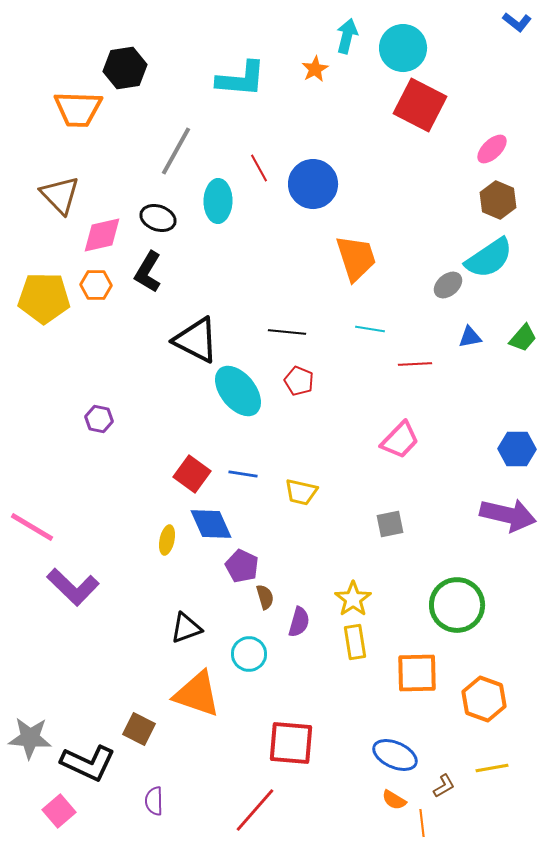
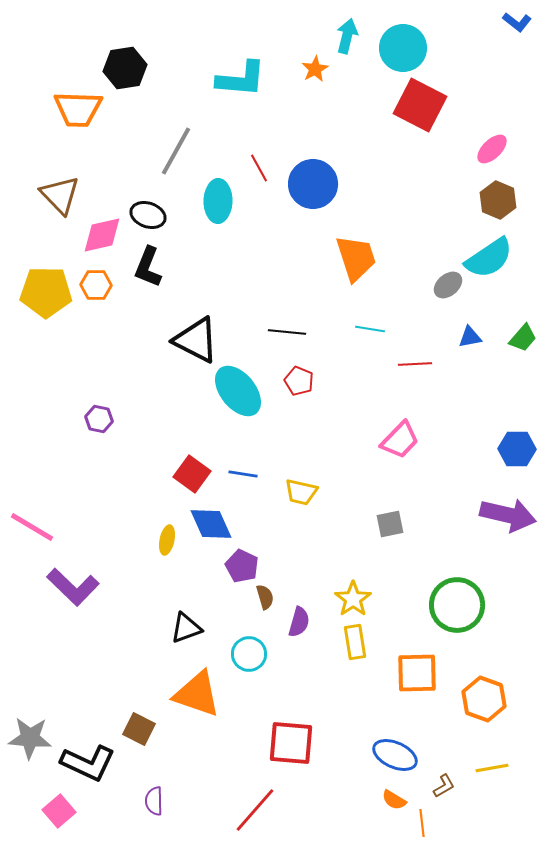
black ellipse at (158, 218): moved 10 px left, 3 px up
black L-shape at (148, 272): moved 5 px up; rotated 9 degrees counterclockwise
yellow pentagon at (44, 298): moved 2 px right, 6 px up
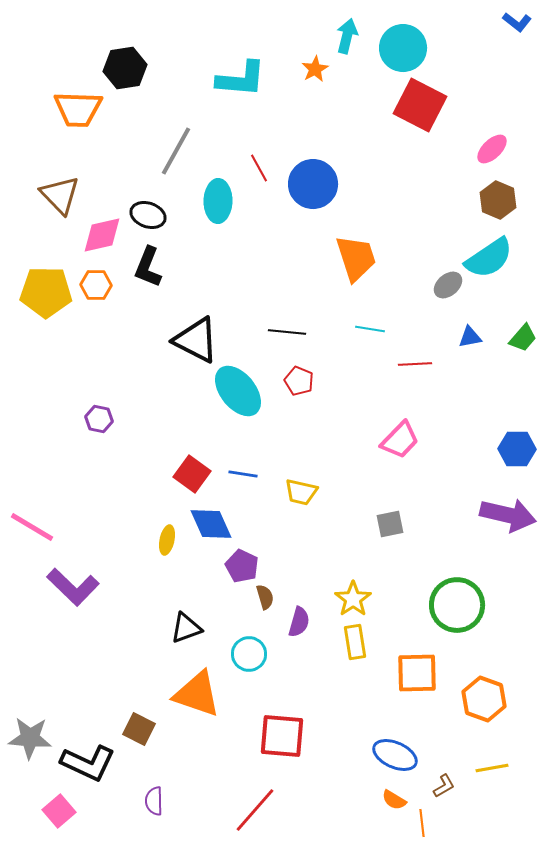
red square at (291, 743): moved 9 px left, 7 px up
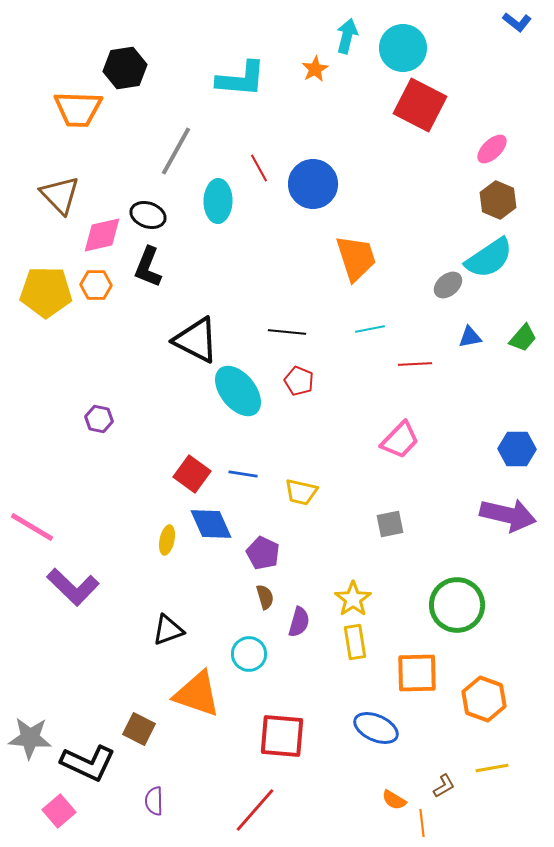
cyan line at (370, 329): rotated 20 degrees counterclockwise
purple pentagon at (242, 566): moved 21 px right, 13 px up
black triangle at (186, 628): moved 18 px left, 2 px down
blue ellipse at (395, 755): moved 19 px left, 27 px up
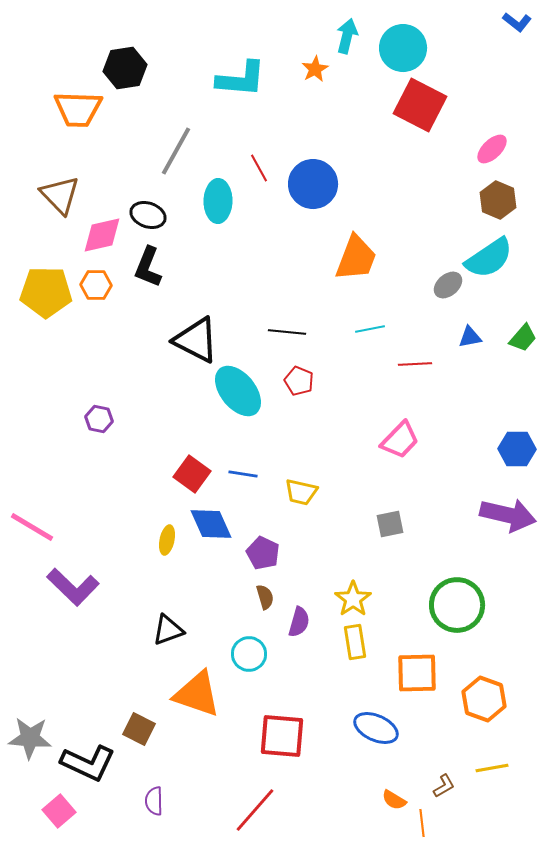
orange trapezoid at (356, 258): rotated 39 degrees clockwise
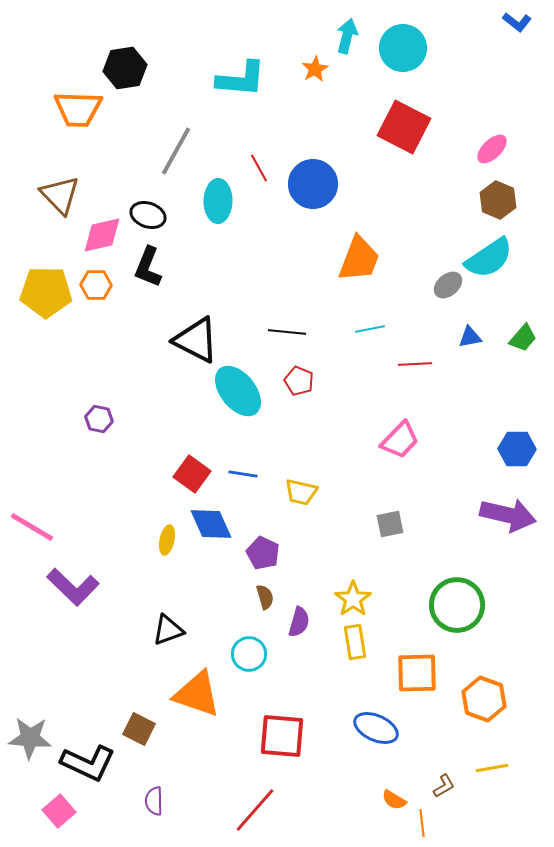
red square at (420, 105): moved 16 px left, 22 px down
orange trapezoid at (356, 258): moved 3 px right, 1 px down
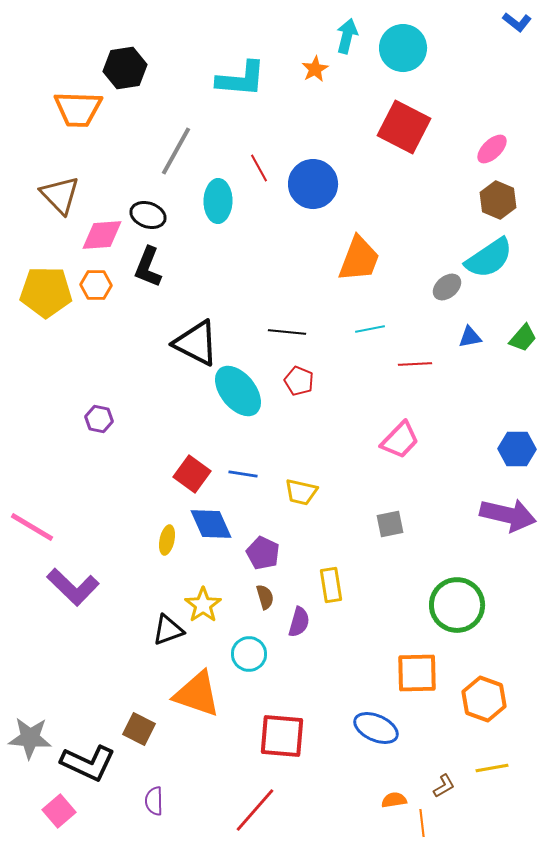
pink diamond at (102, 235): rotated 9 degrees clockwise
gray ellipse at (448, 285): moved 1 px left, 2 px down
black triangle at (196, 340): moved 3 px down
yellow star at (353, 599): moved 150 px left, 6 px down
yellow rectangle at (355, 642): moved 24 px left, 57 px up
orange semicircle at (394, 800): rotated 140 degrees clockwise
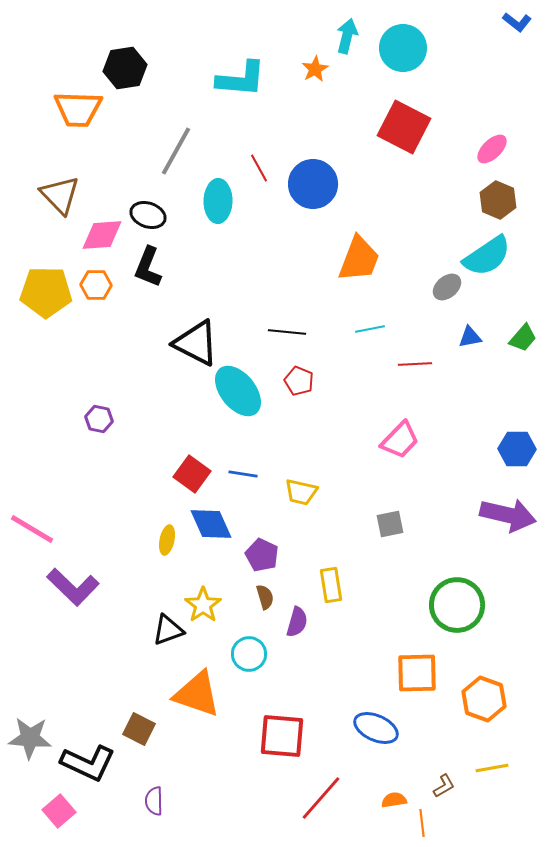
cyan semicircle at (489, 258): moved 2 px left, 2 px up
pink line at (32, 527): moved 2 px down
purple pentagon at (263, 553): moved 1 px left, 2 px down
purple semicircle at (299, 622): moved 2 px left
red line at (255, 810): moved 66 px right, 12 px up
